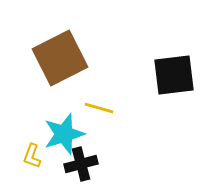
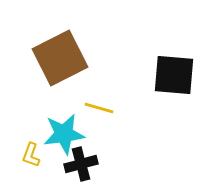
black square: rotated 12 degrees clockwise
cyan star: rotated 9 degrees clockwise
yellow L-shape: moved 1 px left, 1 px up
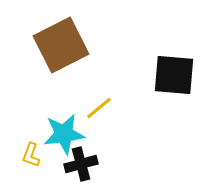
brown square: moved 1 px right, 13 px up
yellow line: rotated 56 degrees counterclockwise
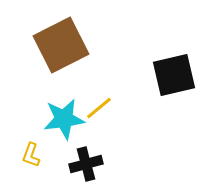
black square: rotated 18 degrees counterclockwise
cyan star: moved 15 px up
black cross: moved 5 px right
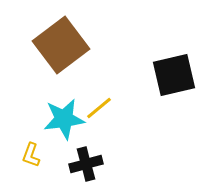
brown square: rotated 10 degrees counterclockwise
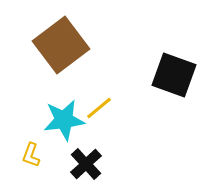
black square: rotated 33 degrees clockwise
cyan star: moved 1 px down
black cross: rotated 28 degrees counterclockwise
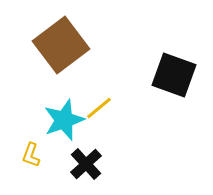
cyan star: rotated 12 degrees counterclockwise
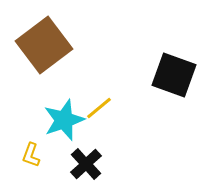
brown square: moved 17 px left
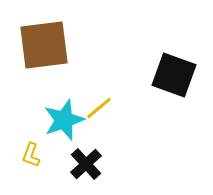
brown square: rotated 30 degrees clockwise
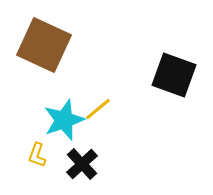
brown square: rotated 32 degrees clockwise
yellow line: moved 1 px left, 1 px down
yellow L-shape: moved 6 px right
black cross: moved 4 px left
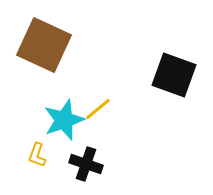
black cross: moved 4 px right; rotated 28 degrees counterclockwise
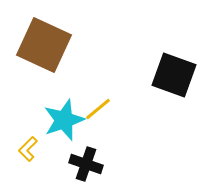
yellow L-shape: moved 9 px left, 6 px up; rotated 25 degrees clockwise
